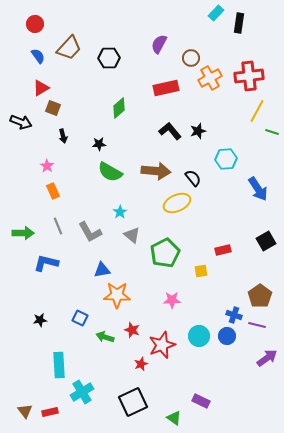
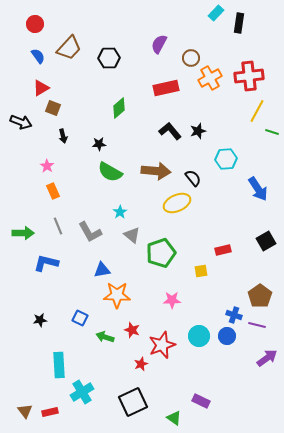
green pentagon at (165, 253): moved 4 px left; rotated 8 degrees clockwise
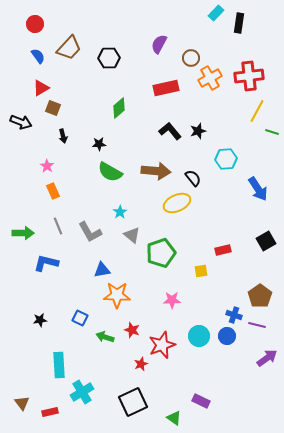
brown triangle at (25, 411): moved 3 px left, 8 px up
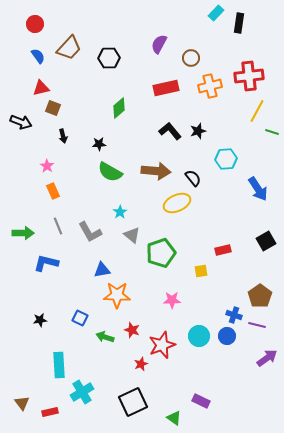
orange cross at (210, 78): moved 8 px down; rotated 15 degrees clockwise
red triangle at (41, 88): rotated 18 degrees clockwise
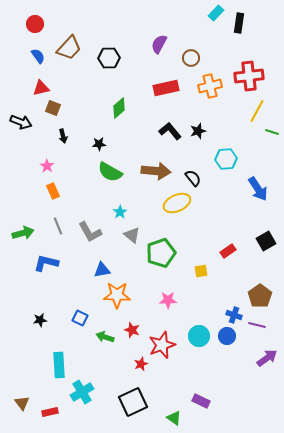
green arrow at (23, 233): rotated 15 degrees counterclockwise
red rectangle at (223, 250): moved 5 px right, 1 px down; rotated 21 degrees counterclockwise
pink star at (172, 300): moved 4 px left
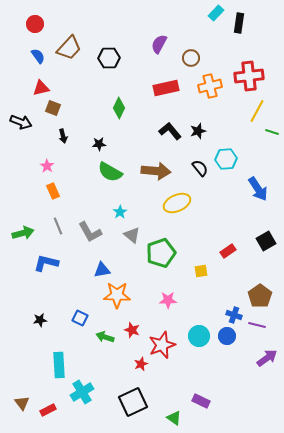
green diamond at (119, 108): rotated 25 degrees counterclockwise
black semicircle at (193, 178): moved 7 px right, 10 px up
red rectangle at (50, 412): moved 2 px left, 2 px up; rotated 14 degrees counterclockwise
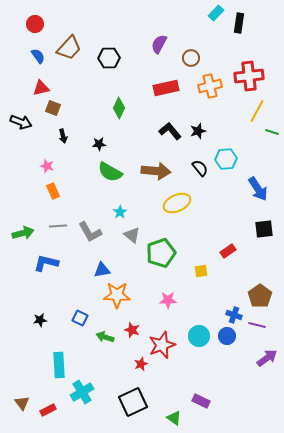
pink star at (47, 166): rotated 16 degrees counterclockwise
gray line at (58, 226): rotated 72 degrees counterclockwise
black square at (266, 241): moved 2 px left, 12 px up; rotated 24 degrees clockwise
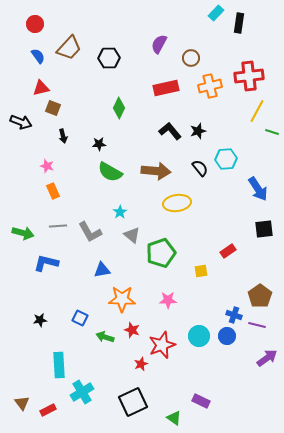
yellow ellipse at (177, 203): rotated 16 degrees clockwise
green arrow at (23, 233): rotated 30 degrees clockwise
orange star at (117, 295): moved 5 px right, 4 px down
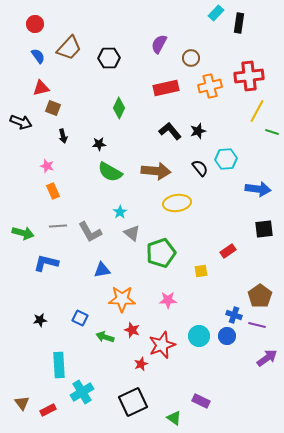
blue arrow at (258, 189): rotated 50 degrees counterclockwise
gray triangle at (132, 235): moved 2 px up
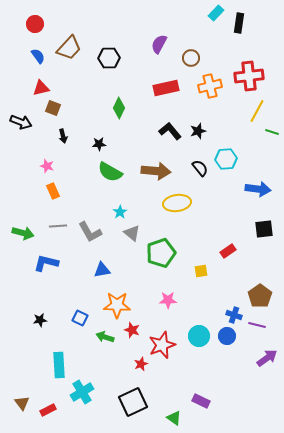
orange star at (122, 299): moved 5 px left, 6 px down
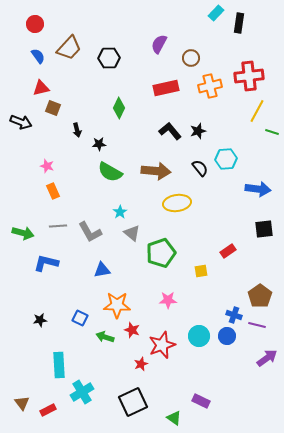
black arrow at (63, 136): moved 14 px right, 6 px up
